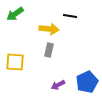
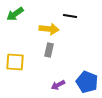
blue pentagon: rotated 25 degrees counterclockwise
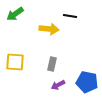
gray rectangle: moved 3 px right, 14 px down
blue pentagon: rotated 10 degrees counterclockwise
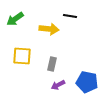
green arrow: moved 5 px down
yellow square: moved 7 px right, 6 px up
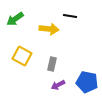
yellow square: rotated 24 degrees clockwise
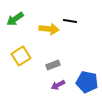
black line: moved 5 px down
yellow square: moved 1 px left; rotated 30 degrees clockwise
gray rectangle: moved 1 px right, 1 px down; rotated 56 degrees clockwise
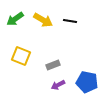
yellow arrow: moved 6 px left, 9 px up; rotated 24 degrees clockwise
yellow square: rotated 36 degrees counterclockwise
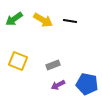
green arrow: moved 1 px left
yellow square: moved 3 px left, 5 px down
blue pentagon: moved 2 px down
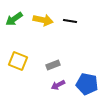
yellow arrow: rotated 18 degrees counterclockwise
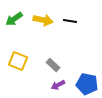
gray rectangle: rotated 64 degrees clockwise
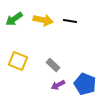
blue pentagon: moved 2 px left; rotated 10 degrees clockwise
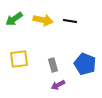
yellow square: moved 1 px right, 2 px up; rotated 30 degrees counterclockwise
gray rectangle: rotated 32 degrees clockwise
blue pentagon: moved 20 px up
